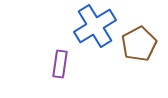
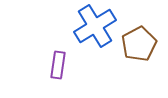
purple rectangle: moved 2 px left, 1 px down
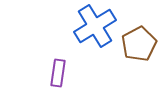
purple rectangle: moved 8 px down
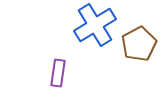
blue cross: moved 1 px up
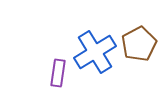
blue cross: moved 27 px down
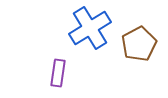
blue cross: moved 5 px left, 24 px up
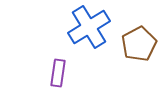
blue cross: moved 1 px left, 1 px up
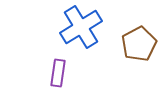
blue cross: moved 8 px left
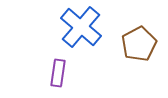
blue cross: rotated 18 degrees counterclockwise
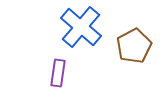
brown pentagon: moved 5 px left, 2 px down
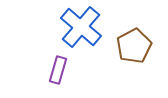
purple rectangle: moved 3 px up; rotated 8 degrees clockwise
